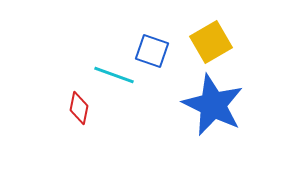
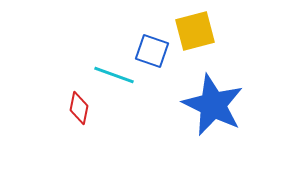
yellow square: moved 16 px left, 11 px up; rotated 15 degrees clockwise
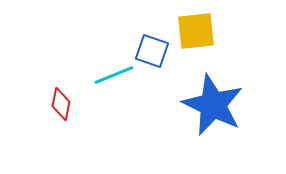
yellow square: moved 1 px right; rotated 9 degrees clockwise
cyan line: rotated 42 degrees counterclockwise
red diamond: moved 18 px left, 4 px up
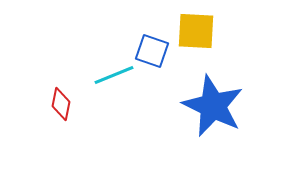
yellow square: rotated 9 degrees clockwise
blue star: moved 1 px down
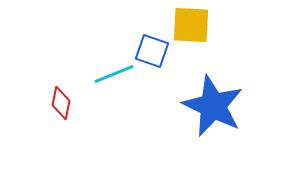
yellow square: moved 5 px left, 6 px up
cyan line: moved 1 px up
red diamond: moved 1 px up
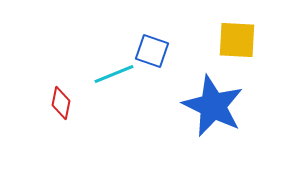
yellow square: moved 46 px right, 15 px down
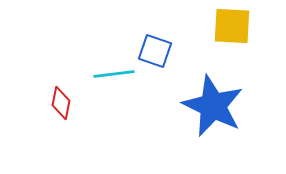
yellow square: moved 5 px left, 14 px up
blue square: moved 3 px right
cyan line: rotated 15 degrees clockwise
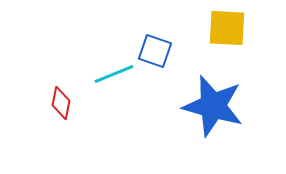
yellow square: moved 5 px left, 2 px down
cyan line: rotated 15 degrees counterclockwise
blue star: rotated 10 degrees counterclockwise
